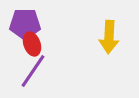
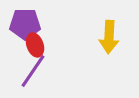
red ellipse: moved 3 px right, 1 px down
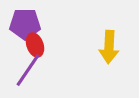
yellow arrow: moved 10 px down
purple line: moved 5 px left, 1 px up
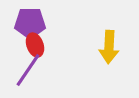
purple pentagon: moved 5 px right, 1 px up
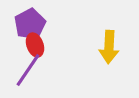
purple pentagon: moved 1 px down; rotated 28 degrees counterclockwise
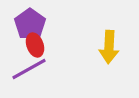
purple pentagon: rotated 8 degrees counterclockwise
purple line: moved 1 px right, 1 px up; rotated 27 degrees clockwise
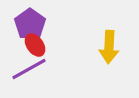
red ellipse: rotated 15 degrees counterclockwise
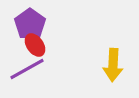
yellow arrow: moved 4 px right, 18 px down
purple line: moved 2 px left
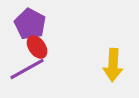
purple pentagon: rotated 8 degrees counterclockwise
red ellipse: moved 2 px right, 2 px down
